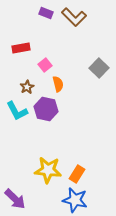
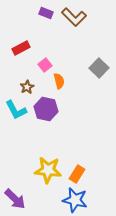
red rectangle: rotated 18 degrees counterclockwise
orange semicircle: moved 1 px right, 3 px up
cyan L-shape: moved 1 px left, 1 px up
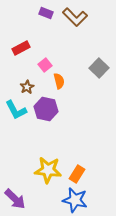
brown L-shape: moved 1 px right
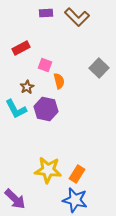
purple rectangle: rotated 24 degrees counterclockwise
brown L-shape: moved 2 px right
pink square: rotated 32 degrees counterclockwise
cyan L-shape: moved 1 px up
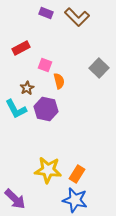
purple rectangle: rotated 24 degrees clockwise
brown star: moved 1 px down
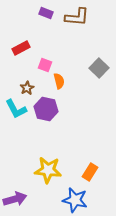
brown L-shape: rotated 40 degrees counterclockwise
orange rectangle: moved 13 px right, 2 px up
purple arrow: rotated 60 degrees counterclockwise
